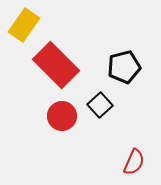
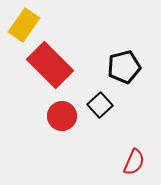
red rectangle: moved 6 px left
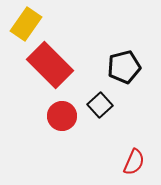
yellow rectangle: moved 2 px right, 1 px up
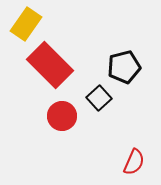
black square: moved 1 px left, 7 px up
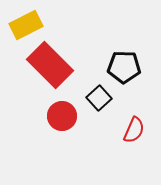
yellow rectangle: moved 1 px down; rotated 28 degrees clockwise
black pentagon: rotated 16 degrees clockwise
red semicircle: moved 32 px up
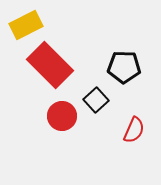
black square: moved 3 px left, 2 px down
